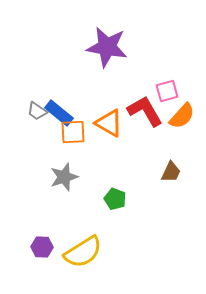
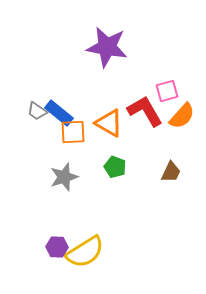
green pentagon: moved 32 px up
purple hexagon: moved 15 px right
yellow semicircle: moved 2 px right
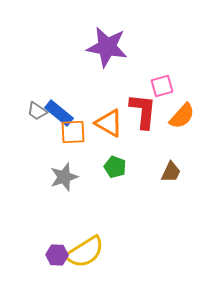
pink square: moved 5 px left, 5 px up
red L-shape: moved 2 px left; rotated 36 degrees clockwise
purple hexagon: moved 8 px down
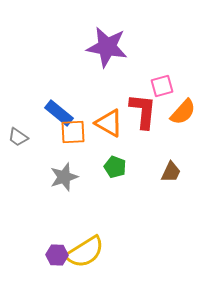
gray trapezoid: moved 19 px left, 26 px down
orange semicircle: moved 1 px right, 4 px up
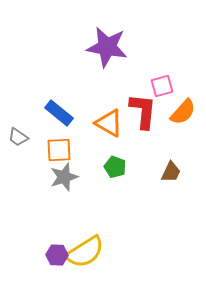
orange square: moved 14 px left, 18 px down
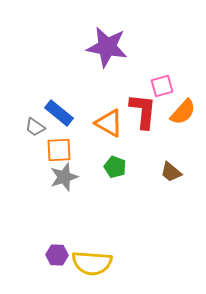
gray trapezoid: moved 17 px right, 10 px up
brown trapezoid: rotated 105 degrees clockwise
yellow semicircle: moved 7 px right, 11 px down; rotated 36 degrees clockwise
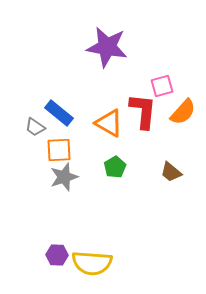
green pentagon: rotated 20 degrees clockwise
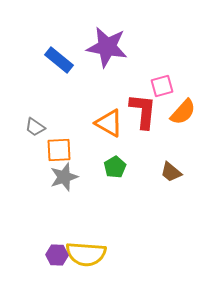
blue rectangle: moved 53 px up
yellow semicircle: moved 6 px left, 9 px up
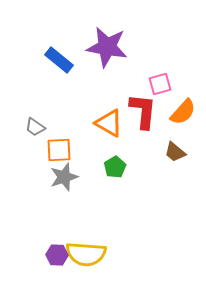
pink square: moved 2 px left, 2 px up
brown trapezoid: moved 4 px right, 20 px up
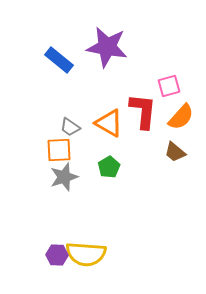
pink square: moved 9 px right, 2 px down
orange semicircle: moved 2 px left, 5 px down
gray trapezoid: moved 35 px right
green pentagon: moved 6 px left
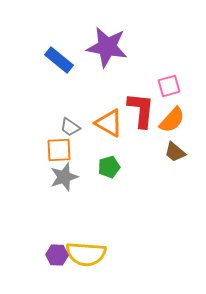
red L-shape: moved 2 px left, 1 px up
orange semicircle: moved 9 px left, 3 px down
green pentagon: rotated 15 degrees clockwise
